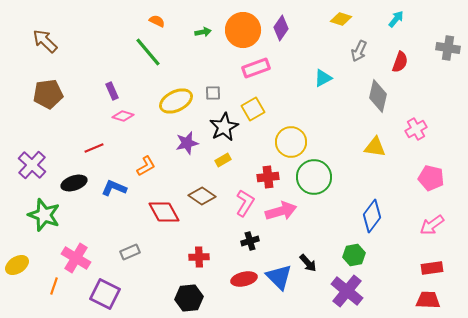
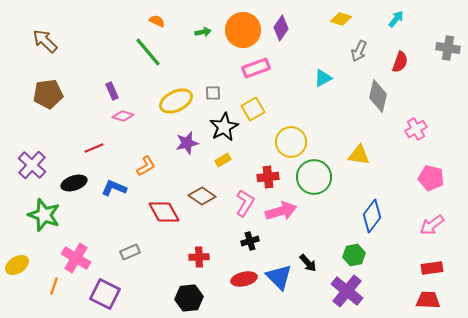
yellow triangle at (375, 147): moved 16 px left, 8 px down
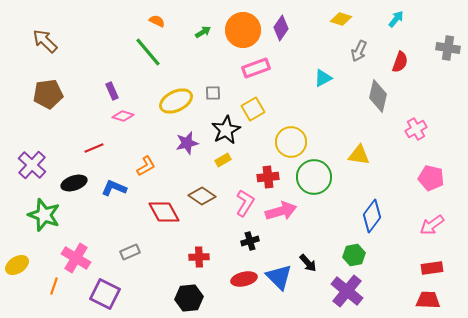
green arrow at (203, 32): rotated 21 degrees counterclockwise
black star at (224, 127): moved 2 px right, 3 px down
